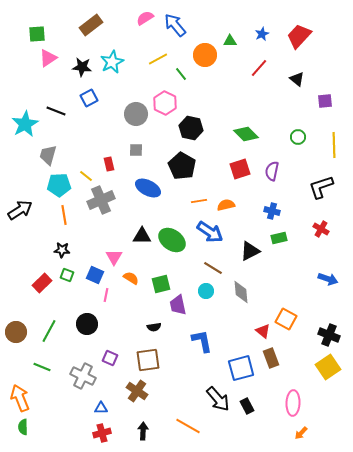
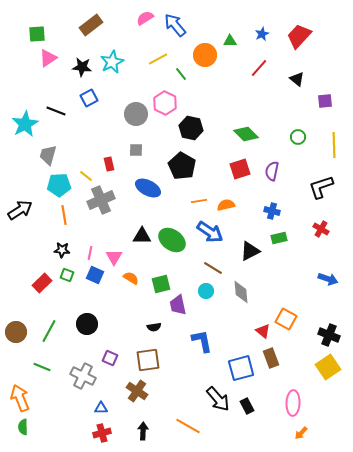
pink line at (106, 295): moved 16 px left, 42 px up
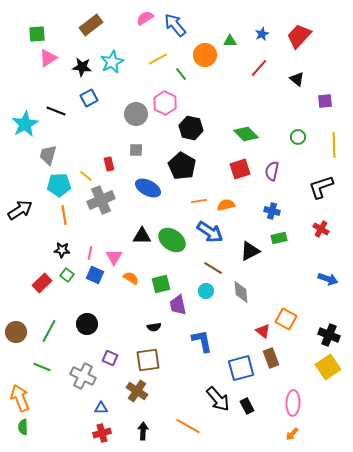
green square at (67, 275): rotated 16 degrees clockwise
orange arrow at (301, 433): moved 9 px left, 1 px down
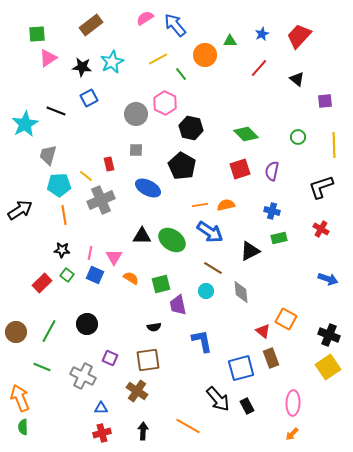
orange line at (199, 201): moved 1 px right, 4 px down
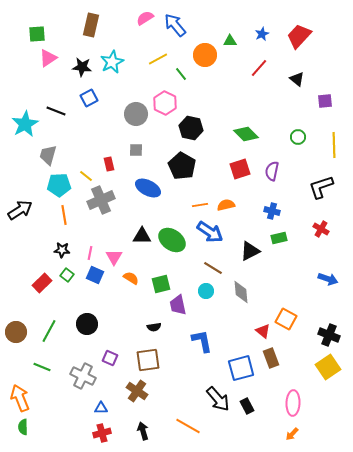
brown rectangle at (91, 25): rotated 40 degrees counterclockwise
black arrow at (143, 431): rotated 18 degrees counterclockwise
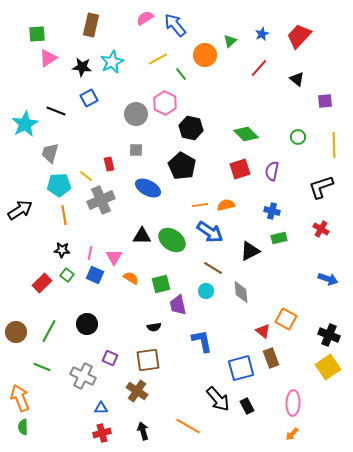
green triangle at (230, 41): rotated 40 degrees counterclockwise
gray trapezoid at (48, 155): moved 2 px right, 2 px up
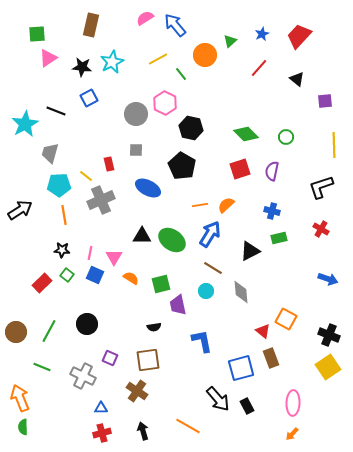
green circle at (298, 137): moved 12 px left
orange semicircle at (226, 205): rotated 30 degrees counterclockwise
blue arrow at (210, 232): moved 2 px down; rotated 92 degrees counterclockwise
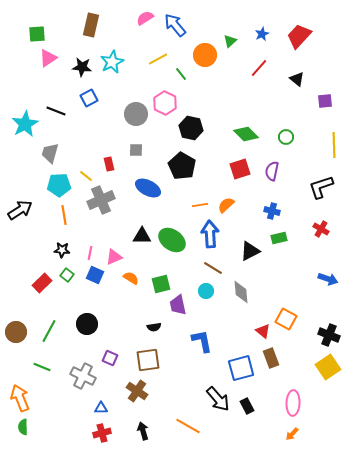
blue arrow at (210, 234): rotated 36 degrees counterclockwise
pink triangle at (114, 257): rotated 36 degrees clockwise
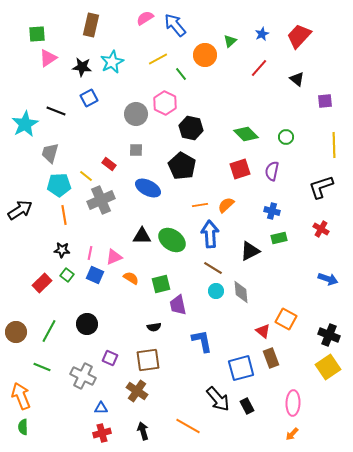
red rectangle at (109, 164): rotated 40 degrees counterclockwise
cyan circle at (206, 291): moved 10 px right
orange arrow at (20, 398): moved 1 px right, 2 px up
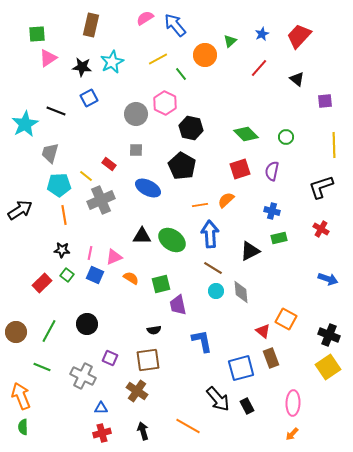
orange semicircle at (226, 205): moved 5 px up
black semicircle at (154, 327): moved 3 px down
